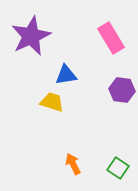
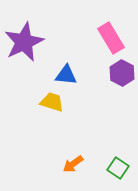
purple star: moved 7 px left, 6 px down
blue triangle: rotated 15 degrees clockwise
purple hexagon: moved 17 px up; rotated 20 degrees clockwise
orange arrow: rotated 100 degrees counterclockwise
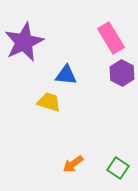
yellow trapezoid: moved 3 px left
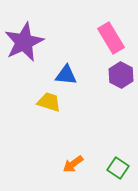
purple hexagon: moved 1 px left, 2 px down
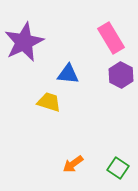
blue triangle: moved 2 px right, 1 px up
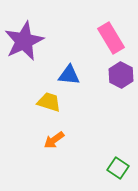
purple star: moved 1 px up
blue triangle: moved 1 px right, 1 px down
orange arrow: moved 19 px left, 24 px up
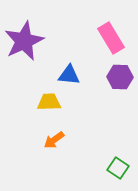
purple hexagon: moved 1 px left, 2 px down; rotated 25 degrees counterclockwise
yellow trapezoid: rotated 20 degrees counterclockwise
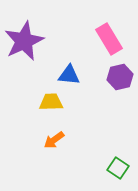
pink rectangle: moved 2 px left, 1 px down
purple hexagon: rotated 15 degrees counterclockwise
yellow trapezoid: moved 2 px right
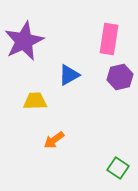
pink rectangle: rotated 40 degrees clockwise
blue triangle: rotated 35 degrees counterclockwise
yellow trapezoid: moved 16 px left, 1 px up
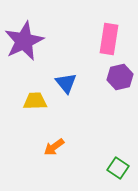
blue triangle: moved 3 px left, 8 px down; rotated 40 degrees counterclockwise
orange arrow: moved 7 px down
